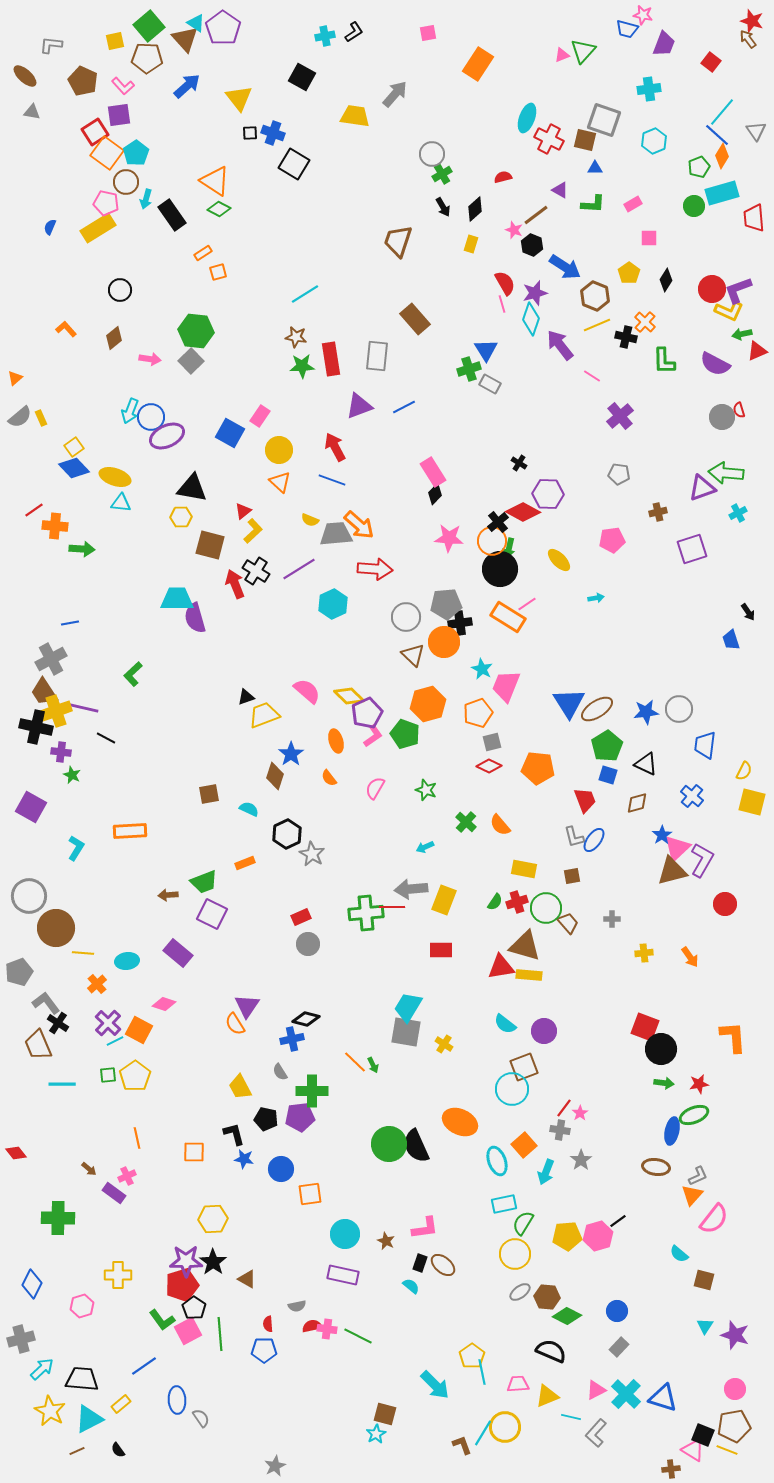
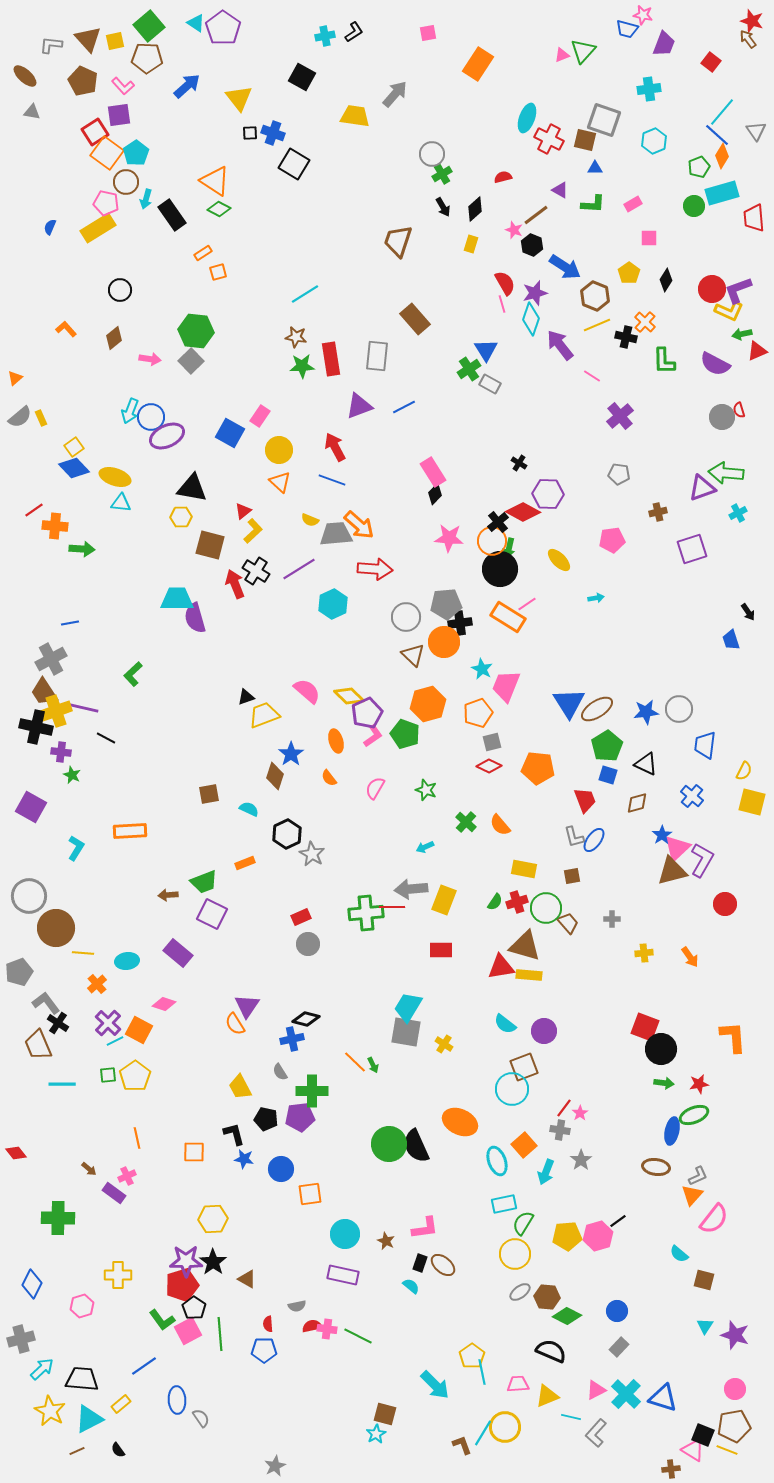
brown triangle at (185, 39): moved 97 px left
green cross at (469, 369): rotated 15 degrees counterclockwise
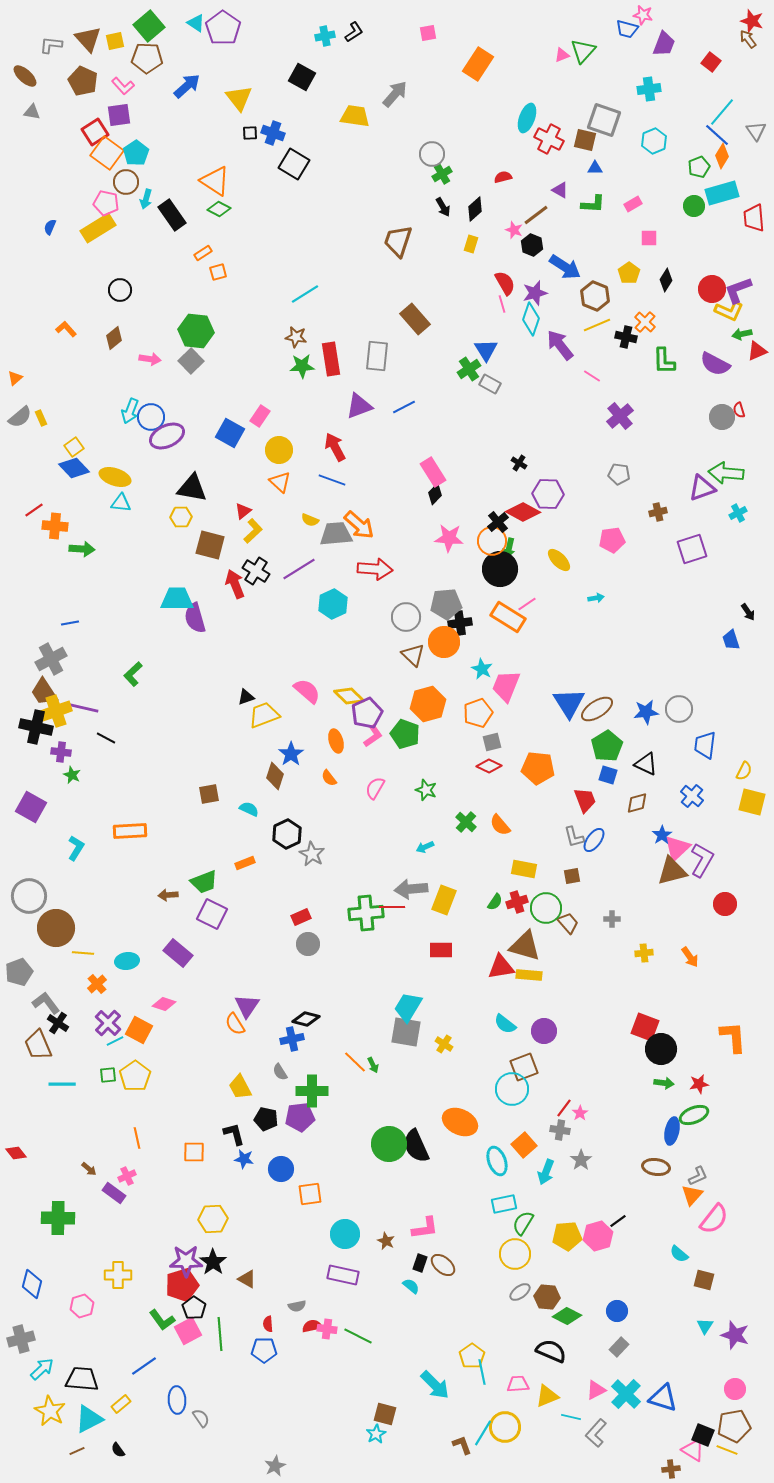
blue diamond at (32, 1284): rotated 12 degrees counterclockwise
